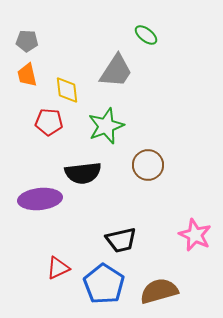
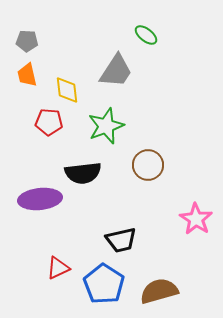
pink star: moved 1 px right, 16 px up; rotated 8 degrees clockwise
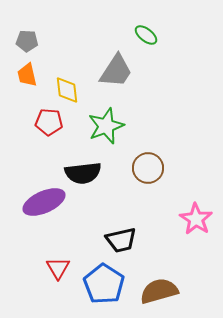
brown circle: moved 3 px down
purple ellipse: moved 4 px right, 3 px down; rotated 18 degrees counterclockwise
red triangle: rotated 35 degrees counterclockwise
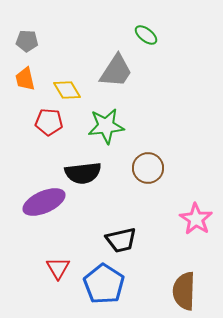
orange trapezoid: moved 2 px left, 4 px down
yellow diamond: rotated 24 degrees counterclockwise
green star: rotated 15 degrees clockwise
brown semicircle: moved 25 px right; rotated 72 degrees counterclockwise
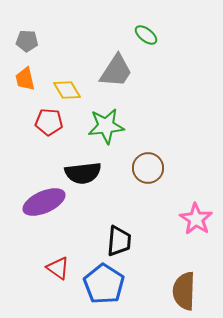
black trapezoid: moved 2 px left, 1 px down; rotated 72 degrees counterclockwise
red triangle: rotated 25 degrees counterclockwise
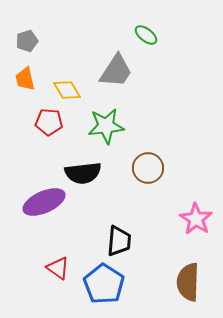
gray pentagon: rotated 20 degrees counterclockwise
brown semicircle: moved 4 px right, 9 px up
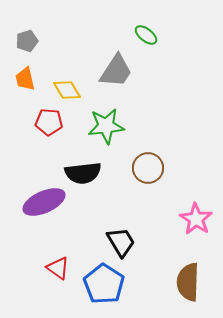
black trapezoid: moved 2 px right, 1 px down; rotated 36 degrees counterclockwise
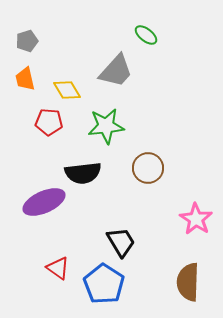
gray trapezoid: rotated 9 degrees clockwise
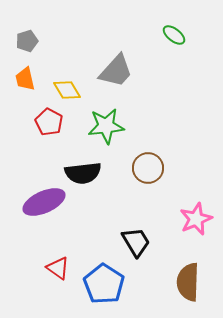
green ellipse: moved 28 px right
red pentagon: rotated 24 degrees clockwise
pink star: rotated 16 degrees clockwise
black trapezoid: moved 15 px right
